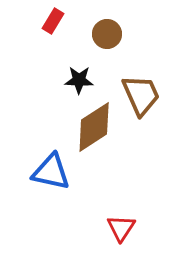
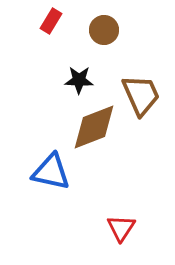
red rectangle: moved 2 px left
brown circle: moved 3 px left, 4 px up
brown diamond: rotated 12 degrees clockwise
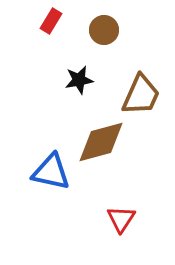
black star: rotated 12 degrees counterclockwise
brown trapezoid: rotated 48 degrees clockwise
brown diamond: moved 7 px right, 15 px down; rotated 6 degrees clockwise
red triangle: moved 9 px up
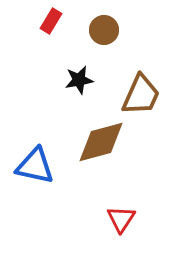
blue triangle: moved 16 px left, 6 px up
